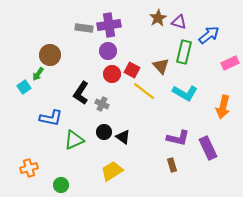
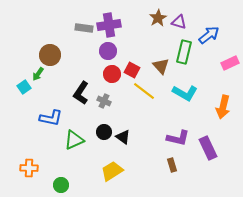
gray cross: moved 2 px right, 3 px up
orange cross: rotated 18 degrees clockwise
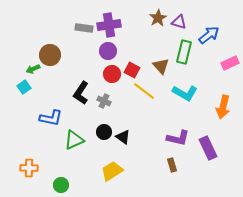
green arrow: moved 5 px left, 5 px up; rotated 32 degrees clockwise
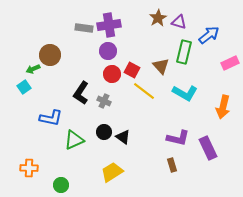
yellow trapezoid: moved 1 px down
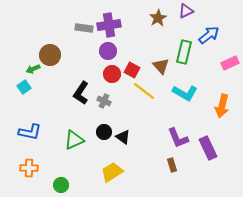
purple triangle: moved 7 px right, 11 px up; rotated 42 degrees counterclockwise
orange arrow: moved 1 px left, 1 px up
blue L-shape: moved 21 px left, 14 px down
purple L-shape: rotated 55 degrees clockwise
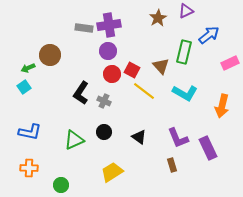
green arrow: moved 5 px left, 1 px up
black triangle: moved 16 px right
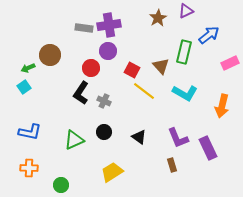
red circle: moved 21 px left, 6 px up
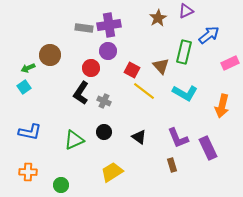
orange cross: moved 1 px left, 4 px down
